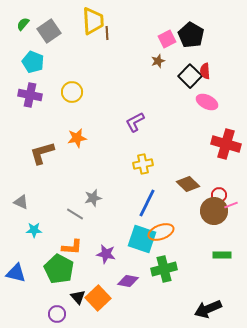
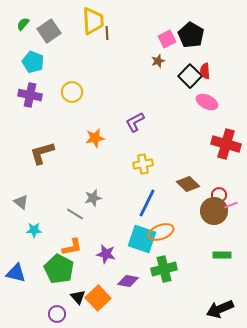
orange star: moved 18 px right
gray triangle: rotated 14 degrees clockwise
orange L-shape: rotated 15 degrees counterclockwise
black arrow: moved 12 px right
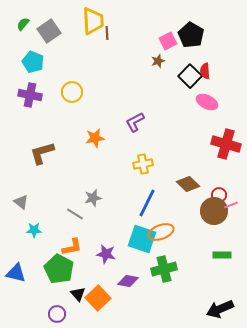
pink square: moved 1 px right, 2 px down
black triangle: moved 3 px up
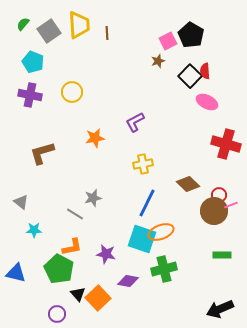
yellow trapezoid: moved 14 px left, 4 px down
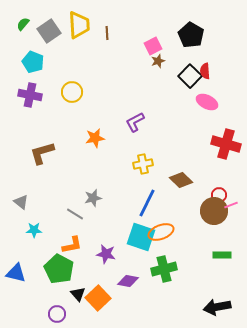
pink square: moved 15 px left, 5 px down
brown diamond: moved 7 px left, 4 px up
cyan square: moved 1 px left, 2 px up
orange L-shape: moved 2 px up
black arrow: moved 3 px left, 2 px up; rotated 12 degrees clockwise
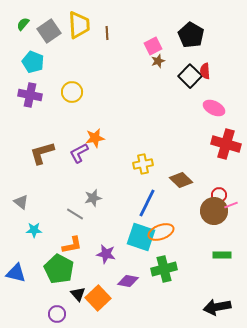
pink ellipse: moved 7 px right, 6 px down
purple L-shape: moved 56 px left, 31 px down
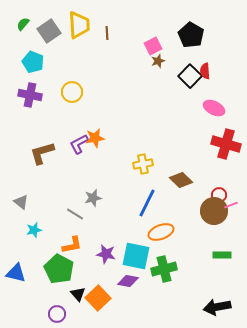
purple L-shape: moved 9 px up
cyan star: rotated 14 degrees counterclockwise
cyan square: moved 5 px left, 19 px down; rotated 8 degrees counterclockwise
